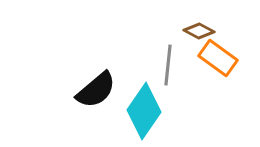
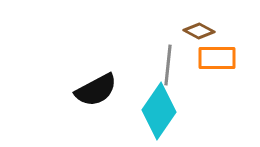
orange rectangle: moved 1 px left; rotated 36 degrees counterclockwise
black semicircle: rotated 12 degrees clockwise
cyan diamond: moved 15 px right
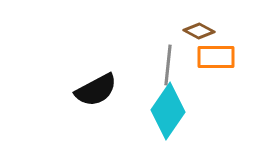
orange rectangle: moved 1 px left, 1 px up
cyan diamond: moved 9 px right
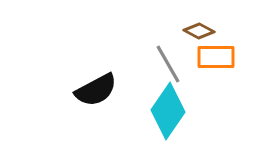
gray line: moved 1 px up; rotated 36 degrees counterclockwise
